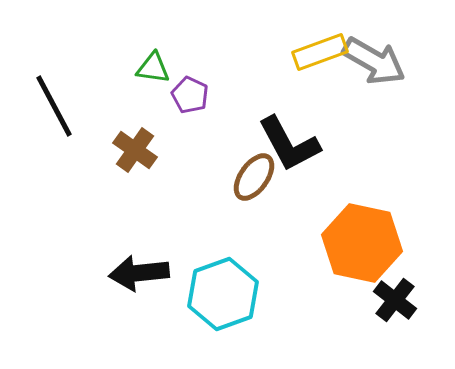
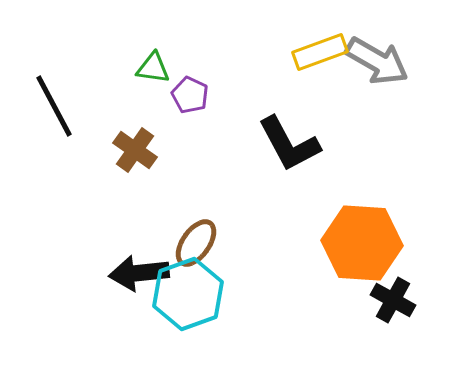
gray arrow: moved 3 px right
brown ellipse: moved 58 px left, 66 px down
orange hexagon: rotated 8 degrees counterclockwise
cyan hexagon: moved 35 px left
black cross: moved 2 px left; rotated 9 degrees counterclockwise
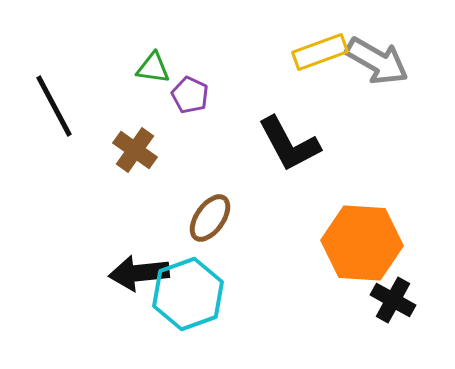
brown ellipse: moved 14 px right, 25 px up
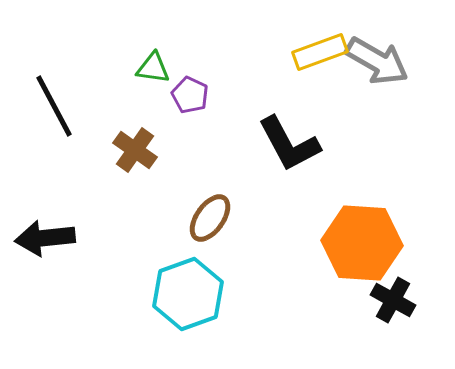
black arrow: moved 94 px left, 35 px up
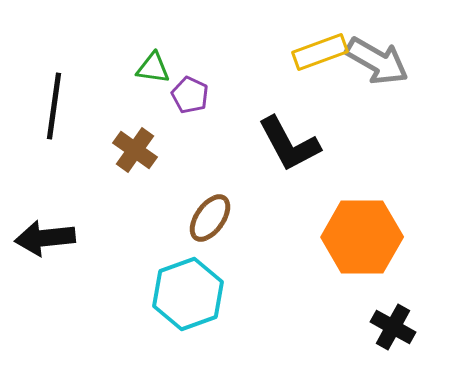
black line: rotated 36 degrees clockwise
orange hexagon: moved 6 px up; rotated 4 degrees counterclockwise
black cross: moved 27 px down
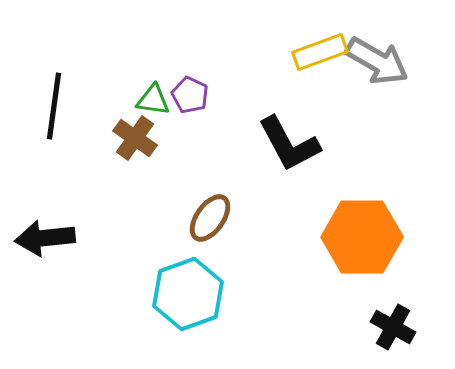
green triangle: moved 32 px down
brown cross: moved 12 px up
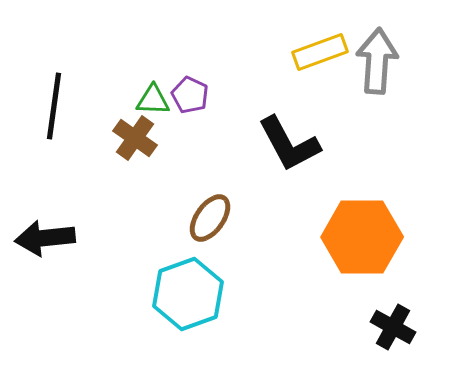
gray arrow: rotated 116 degrees counterclockwise
green triangle: rotated 6 degrees counterclockwise
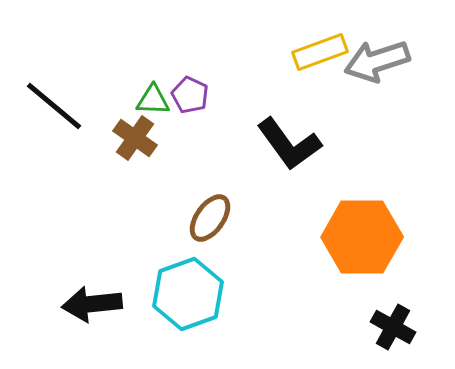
gray arrow: rotated 112 degrees counterclockwise
black line: rotated 58 degrees counterclockwise
black L-shape: rotated 8 degrees counterclockwise
black arrow: moved 47 px right, 66 px down
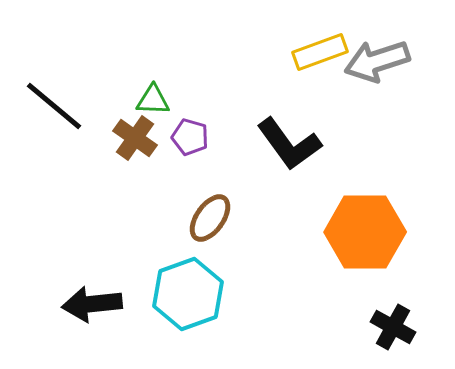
purple pentagon: moved 42 px down; rotated 9 degrees counterclockwise
orange hexagon: moved 3 px right, 5 px up
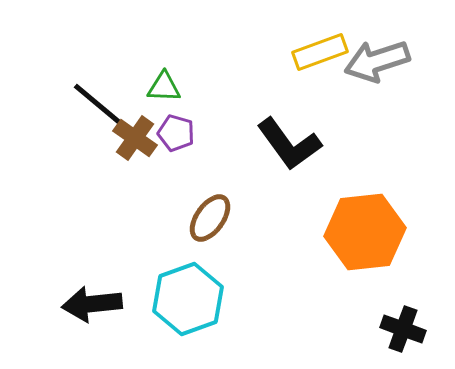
green triangle: moved 11 px right, 13 px up
black line: moved 47 px right, 1 px down
purple pentagon: moved 14 px left, 4 px up
orange hexagon: rotated 6 degrees counterclockwise
cyan hexagon: moved 5 px down
black cross: moved 10 px right, 2 px down; rotated 9 degrees counterclockwise
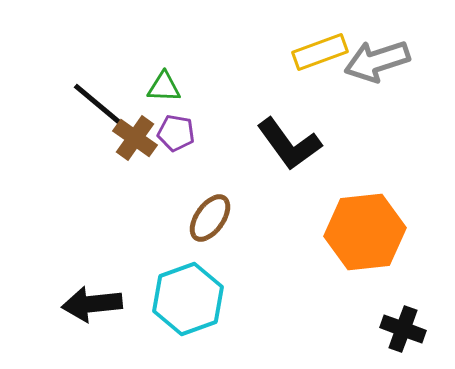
purple pentagon: rotated 6 degrees counterclockwise
